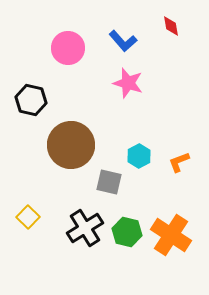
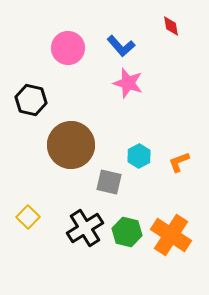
blue L-shape: moved 2 px left, 5 px down
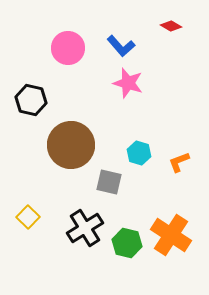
red diamond: rotated 50 degrees counterclockwise
cyan hexagon: moved 3 px up; rotated 15 degrees counterclockwise
green hexagon: moved 11 px down
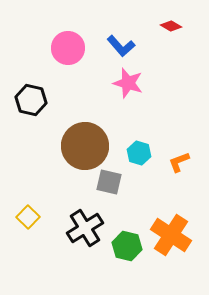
brown circle: moved 14 px right, 1 px down
green hexagon: moved 3 px down
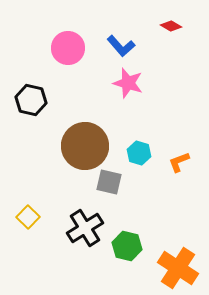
orange cross: moved 7 px right, 33 px down
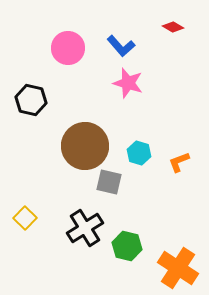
red diamond: moved 2 px right, 1 px down
yellow square: moved 3 px left, 1 px down
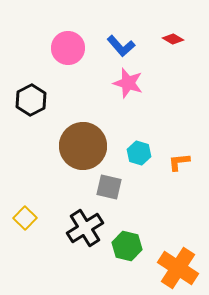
red diamond: moved 12 px down
black hexagon: rotated 20 degrees clockwise
brown circle: moved 2 px left
orange L-shape: rotated 15 degrees clockwise
gray square: moved 5 px down
